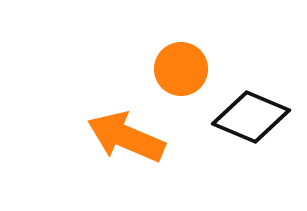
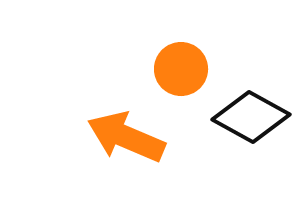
black diamond: rotated 6 degrees clockwise
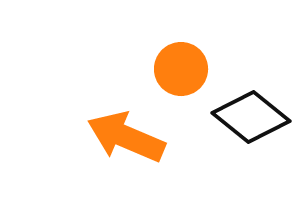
black diamond: rotated 10 degrees clockwise
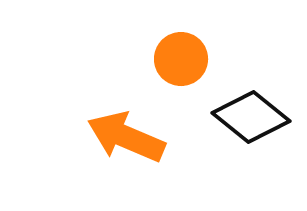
orange circle: moved 10 px up
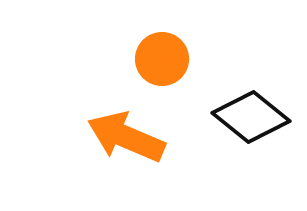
orange circle: moved 19 px left
